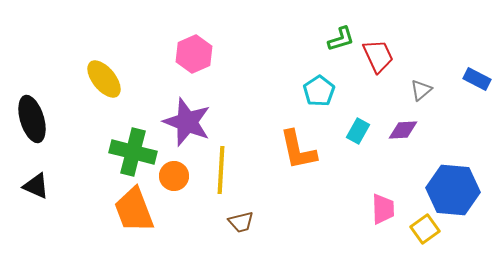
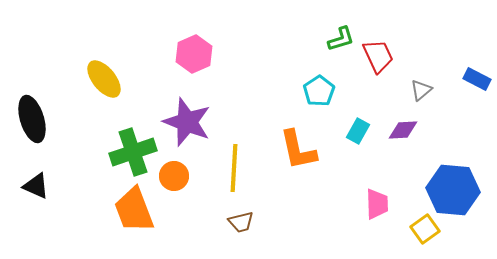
green cross: rotated 33 degrees counterclockwise
yellow line: moved 13 px right, 2 px up
pink trapezoid: moved 6 px left, 5 px up
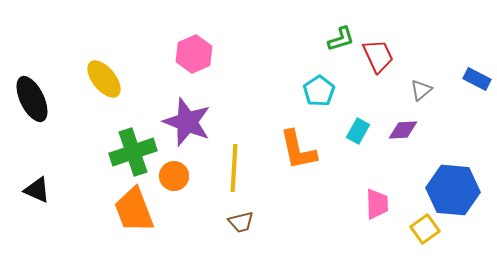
black ellipse: moved 20 px up; rotated 9 degrees counterclockwise
black triangle: moved 1 px right, 4 px down
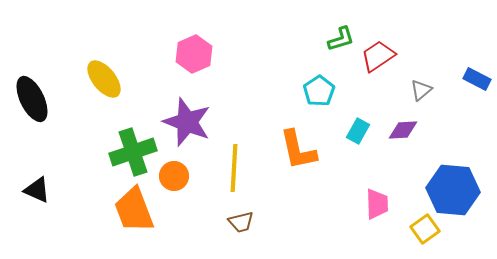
red trapezoid: rotated 99 degrees counterclockwise
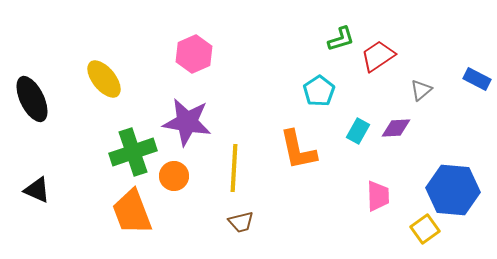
purple star: rotated 12 degrees counterclockwise
purple diamond: moved 7 px left, 2 px up
pink trapezoid: moved 1 px right, 8 px up
orange trapezoid: moved 2 px left, 2 px down
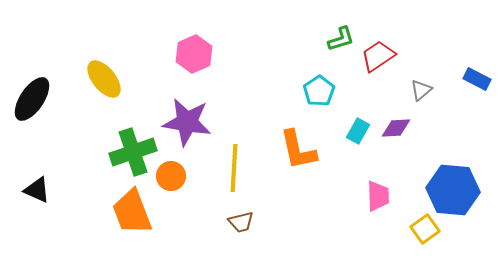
black ellipse: rotated 60 degrees clockwise
orange circle: moved 3 px left
